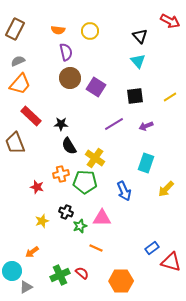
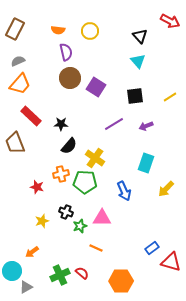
black semicircle: rotated 108 degrees counterclockwise
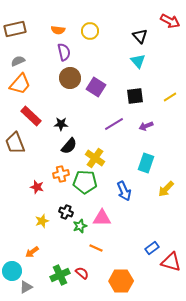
brown rectangle: rotated 50 degrees clockwise
purple semicircle: moved 2 px left
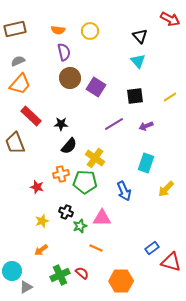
red arrow: moved 2 px up
orange arrow: moved 9 px right, 2 px up
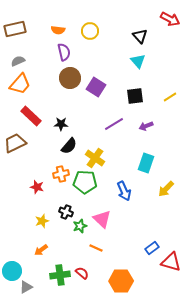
brown trapezoid: rotated 85 degrees clockwise
pink triangle: moved 1 px down; rotated 42 degrees clockwise
green cross: rotated 18 degrees clockwise
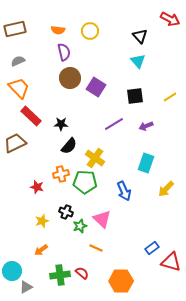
orange trapezoid: moved 1 px left, 4 px down; rotated 85 degrees counterclockwise
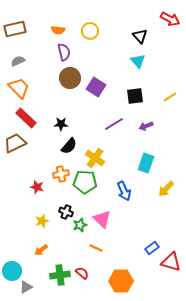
red rectangle: moved 5 px left, 2 px down
green star: moved 1 px up
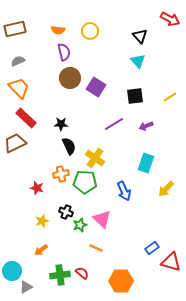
black semicircle: rotated 66 degrees counterclockwise
red star: moved 1 px down
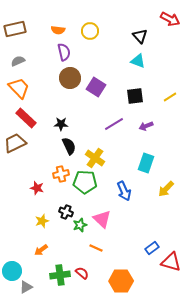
cyan triangle: rotated 28 degrees counterclockwise
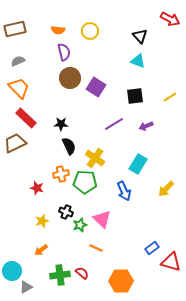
cyan rectangle: moved 8 px left, 1 px down; rotated 12 degrees clockwise
